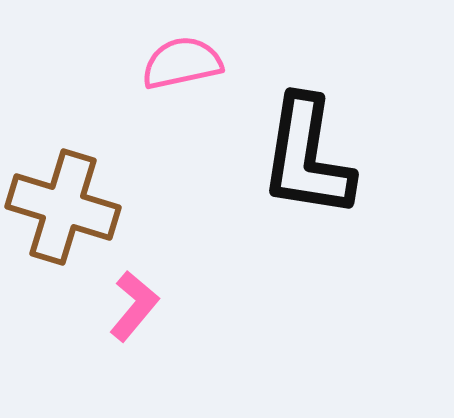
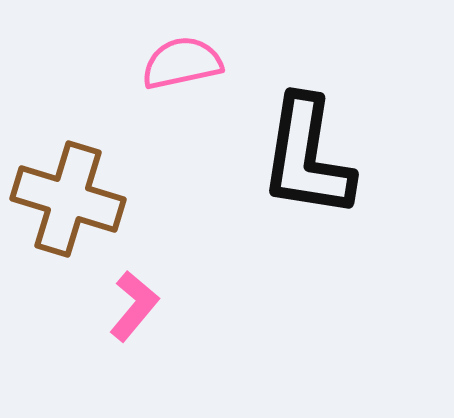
brown cross: moved 5 px right, 8 px up
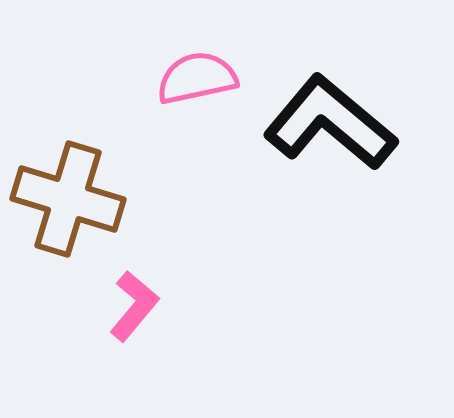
pink semicircle: moved 15 px right, 15 px down
black L-shape: moved 23 px right, 34 px up; rotated 121 degrees clockwise
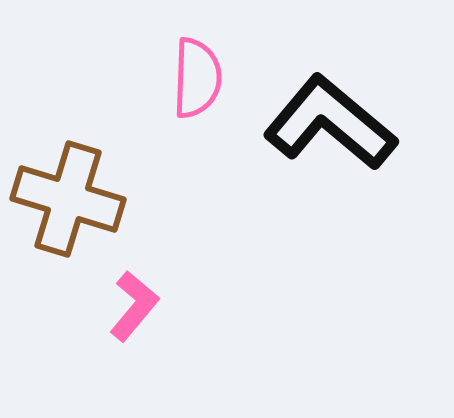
pink semicircle: rotated 104 degrees clockwise
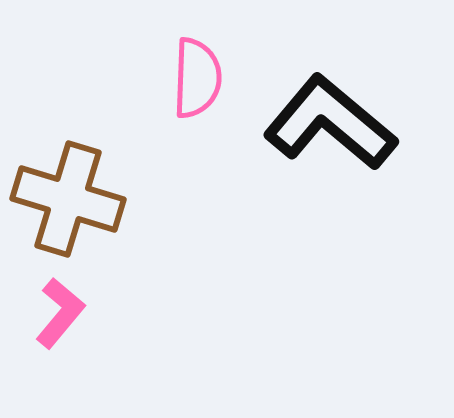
pink L-shape: moved 74 px left, 7 px down
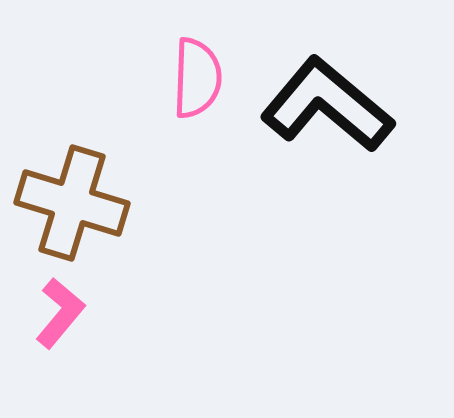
black L-shape: moved 3 px left, 18 px up
brown cross: moved 4 px right, 4 px down
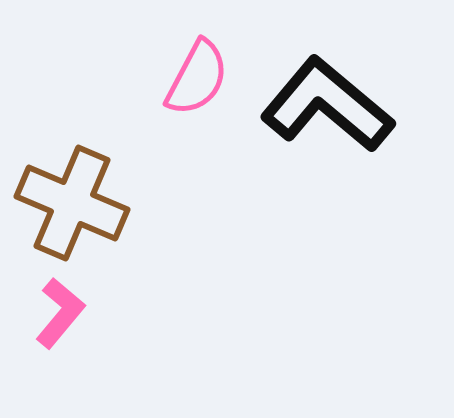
pink semicircle: rotated 26 degrees clockwise
brown cross: rotated 6 degrees clockwise
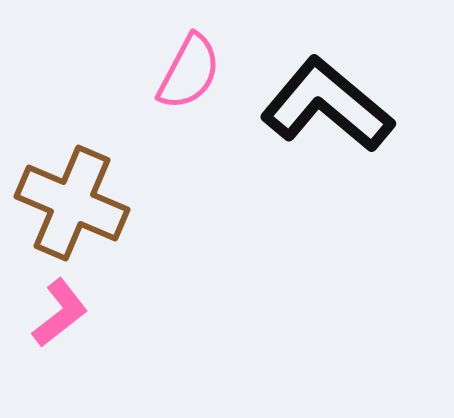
pink semicircle: moved 8 px left, 6 px up
pink L-shape: rotated 12 degrees clockwise
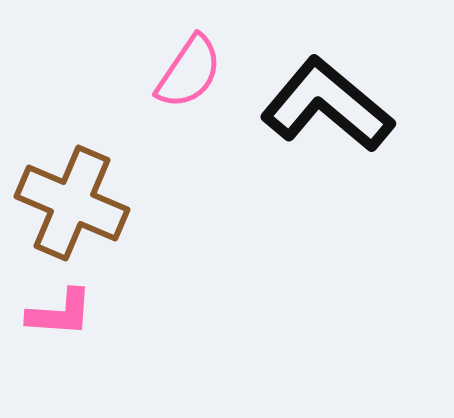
pink semicircle: rotated 6 degrees clockwise
pink L-shape: rotated 42 degrees clockwise
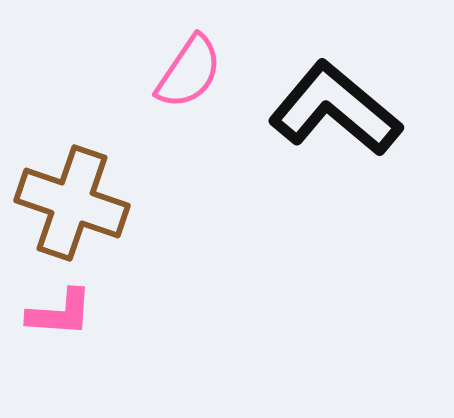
black L-shape: moved 8 px right, 4 px down
brown cross: rotated 4 degrees counterclockwise
